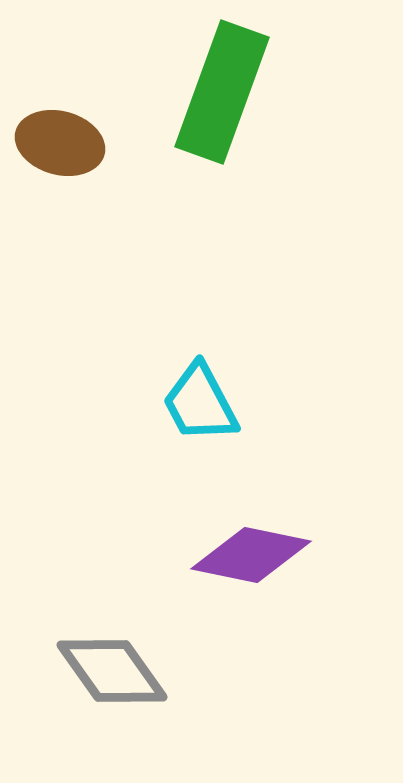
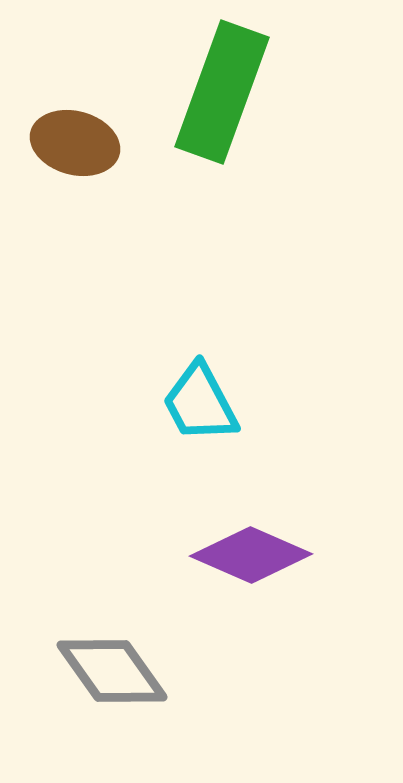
brown ellipse: moved 15 px right
purple diamond: rotated 12 degrees clockwise
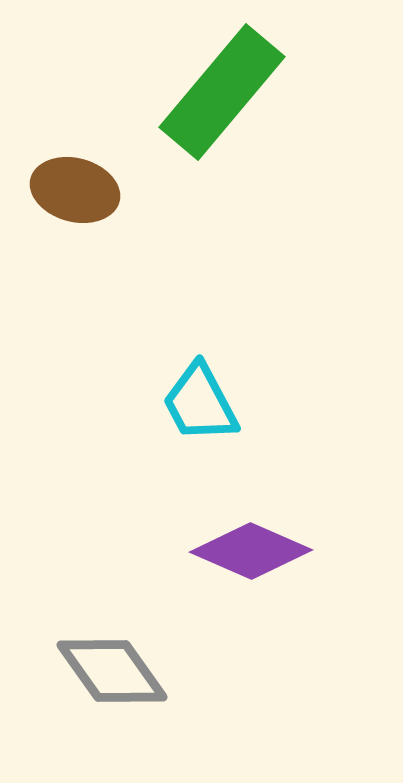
green rectangle: rotated 20 degrees clockwise
brown ellipse: moved 47 px down
purple diamond: moved 4 px up
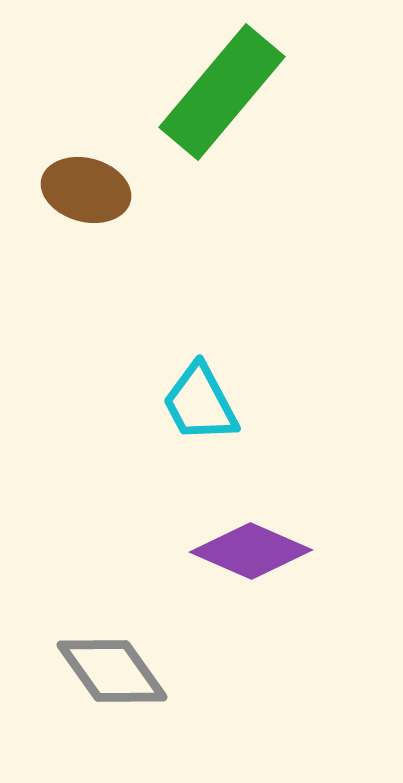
brown ellipse: moved 11 px right
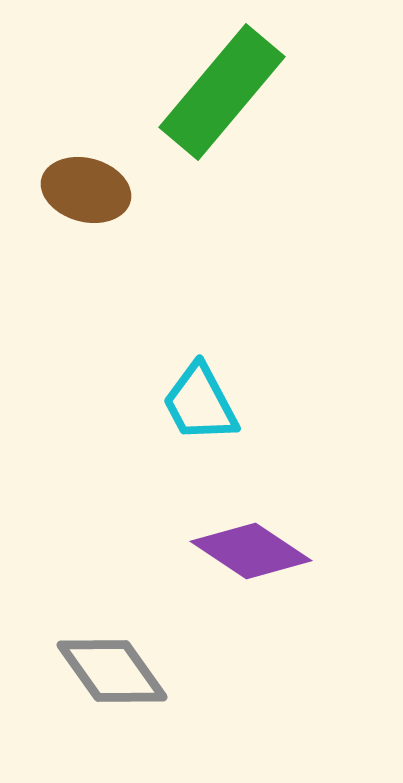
purple diamond: rotated 10 degrees clockwise
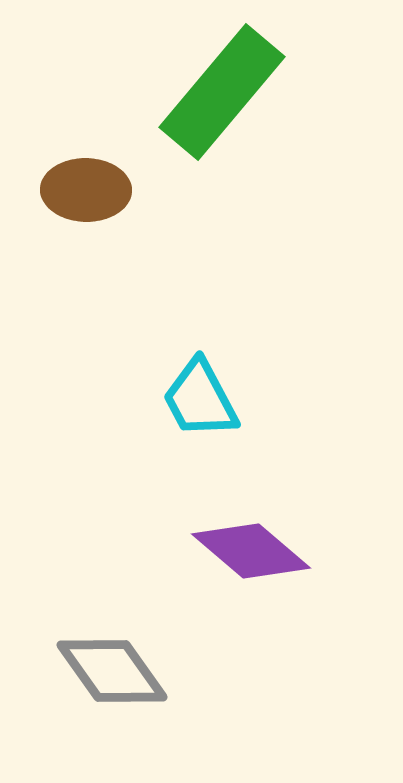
brown ellipse: rotated 14 degrees counterclockwise
cyan trapezoid: moved 4 px up
purple diamond: rotated 7 degrees clockwise
